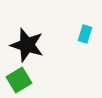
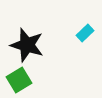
cyan rectangle: moved 1 px up; rotated 30 degrees clockwise
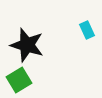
cyan rectangle: moved 2 px right, 3 px up; rotated 72 degrees counterclockwise
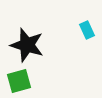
green square: moved 1 px down; rotated 15 degrees clockwise
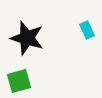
black star: moved 7 px up
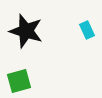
black star: moved 1 px left, 7 px up
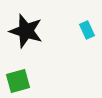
green square: moved 1 px left
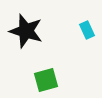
green square: moved 28 px right, 1 px up
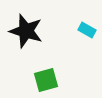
cyan rectangle: rotated 36 degrees counterclockwise
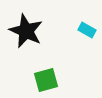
black star: rotated 8 degrees clockwise
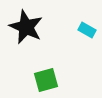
black star: moved 4 px up
